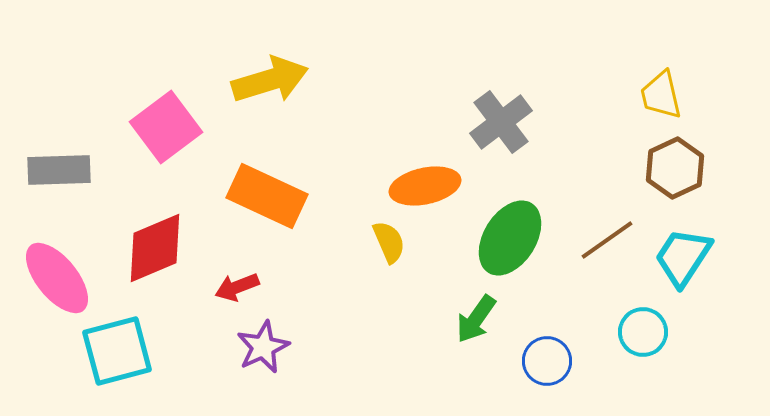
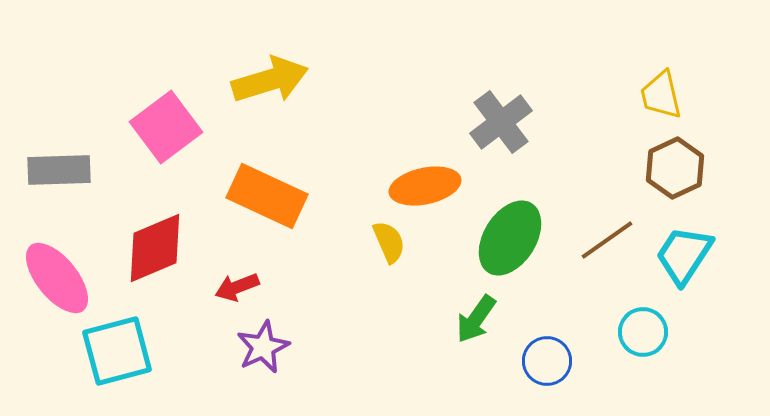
cyan trapezoid: moved 1 px right, 2 px up
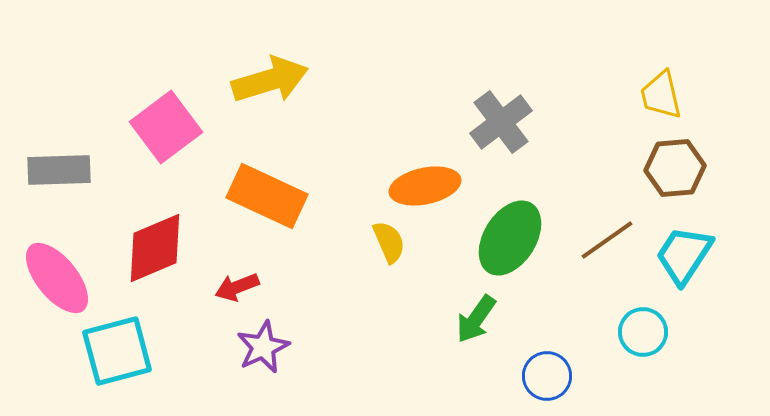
brown hexagon: rotated 20 degrees clockwise
blue circle: moved 15 px down
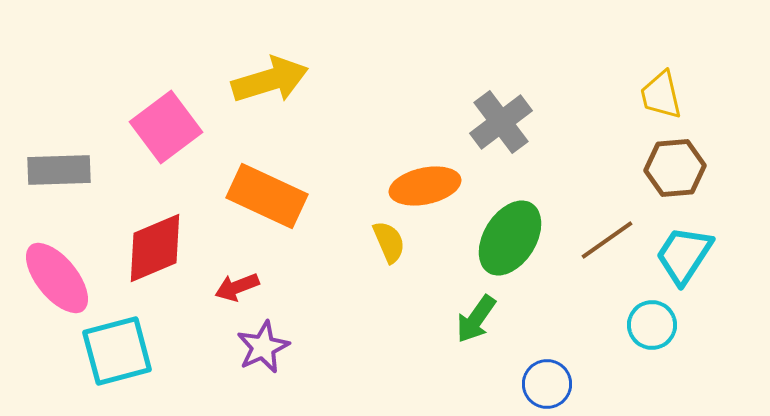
cyan circle: moved 9 px right, 7 px up
blue circle: moved 8 px down
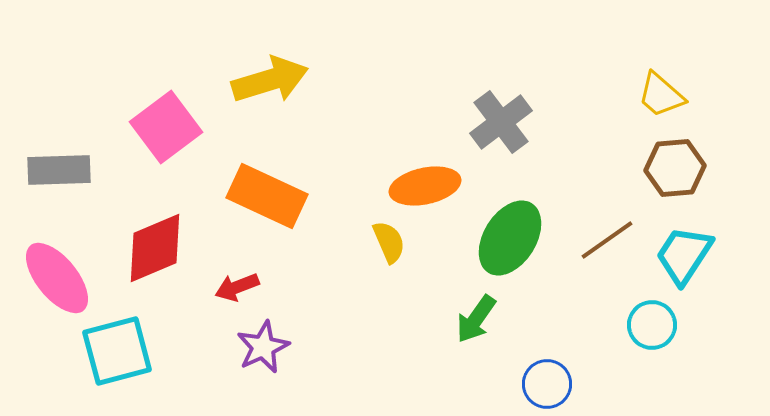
yellow trapezoid: rotated 36 degrees counterclockwise
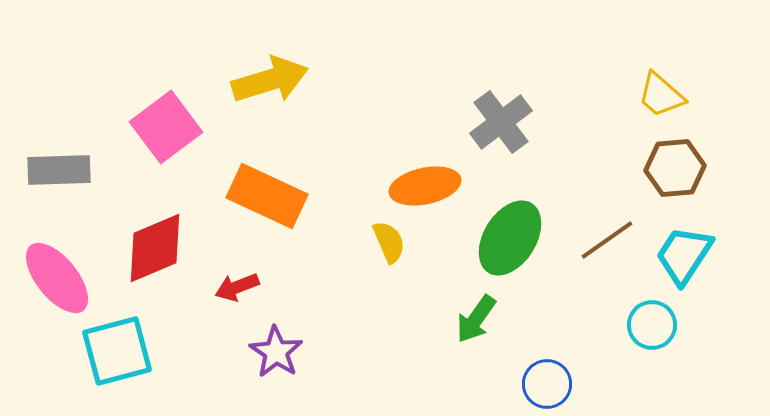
purple star: moved 13 px right, 5 px down; rotated 14 degrees counterclockwise
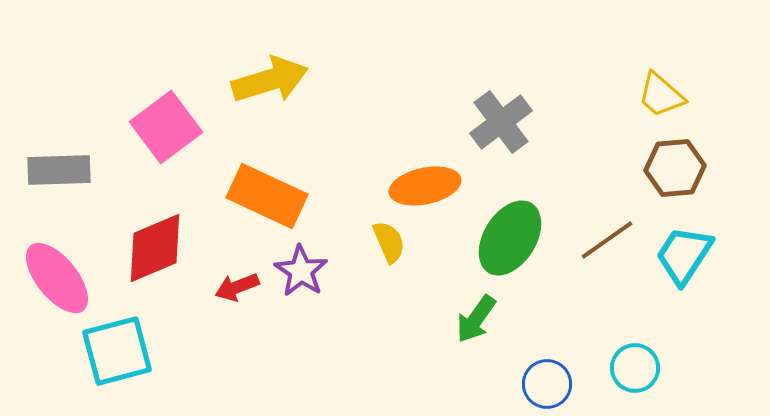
cyan circle: moved 17 px left, 43 px down
purple star: moved 25 px right, 81 px up
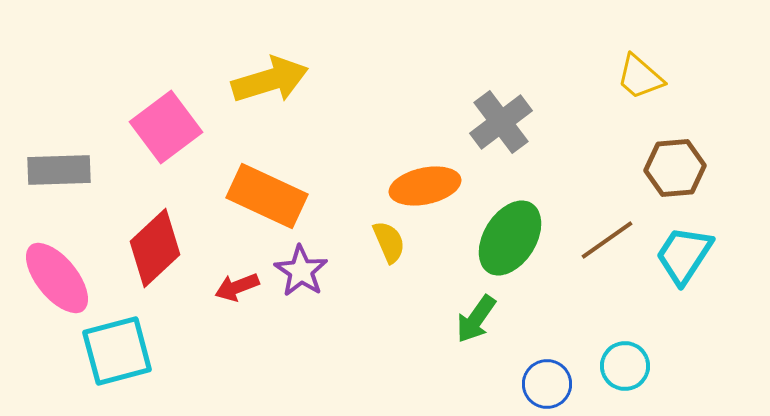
yellow trapezoid: moved 21 px left, 18 px up
red diamond: rotated 20 degrees counterclockwise
cyan circle: moved 10 px left, 2 px up
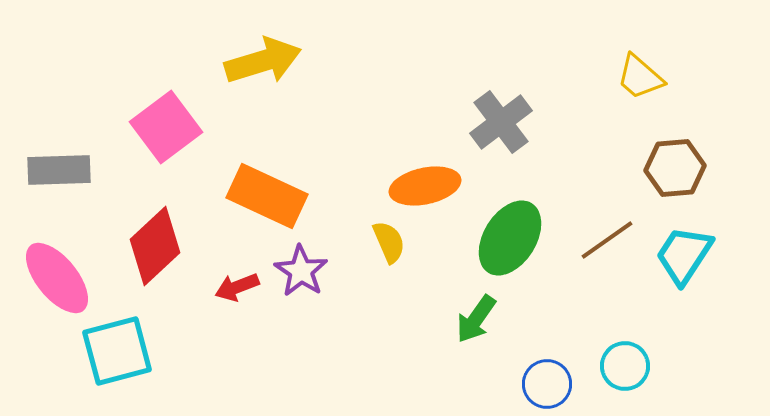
yellow arrow: moved 7 px left, 19 px up
red diamond: moved 2 px up
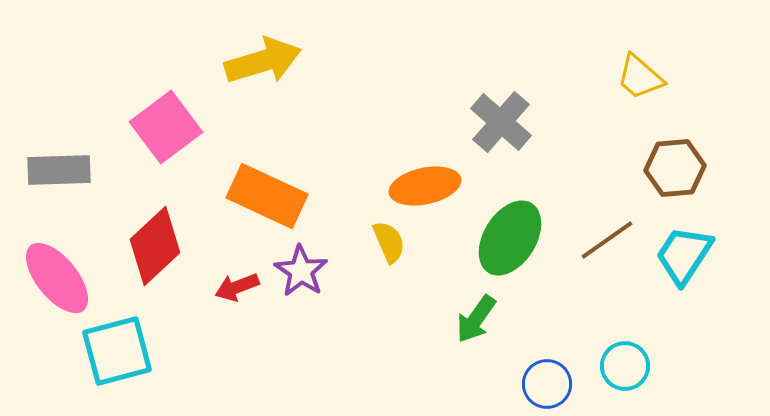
gray cross: rotated 12 degrees counterclockwise
